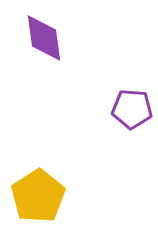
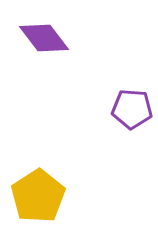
purple diamond: rotated 30 degrees counterclockwise
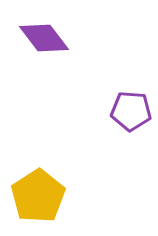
purple pentagon: moved 1 px left, 2 px down
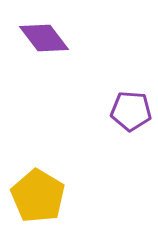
yellow pentagon: rotated 8 degrees counterclockwise
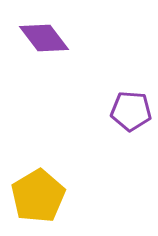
yellow pentagon: rotated 10 degrees clockwise
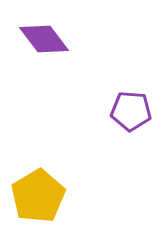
purple diamond: moved 1 px down
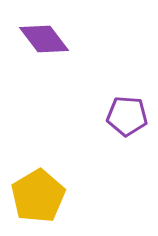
purple pentagon: moved 4 px left, 5 px down
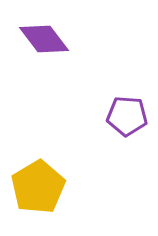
yellow pentagon: moved 9 px up
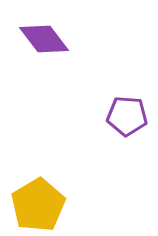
yellow pentagon: moved 18 px down
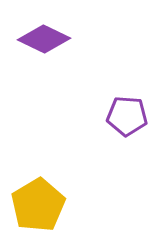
purple diamond: rotated 27 degrees counterclockwise
